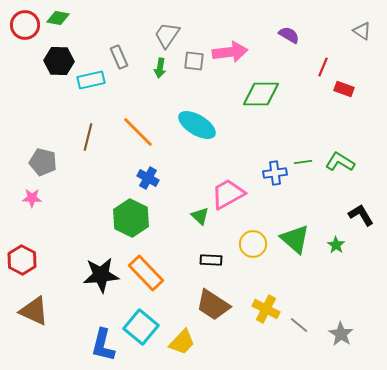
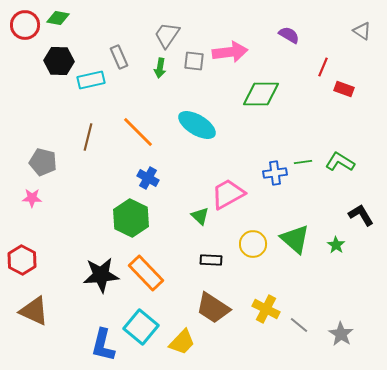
brown trapezoid at (213, 305): moved 3 px down
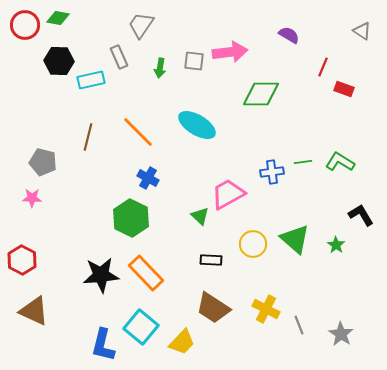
gray trapezoid at (167, 35): moved 26 px left, 10 px up
blue cross at (275, 173): moved 3 px left, 1 px up
gray line at (299, 325): rotated 30 degrees clockwise
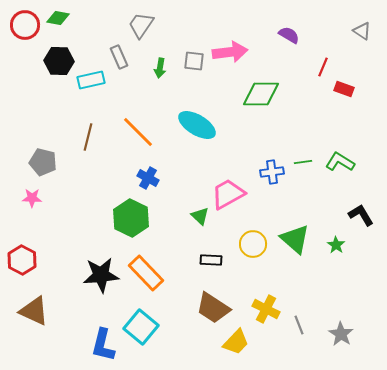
yellow trapezoid at (182, 342): moved 54 px right
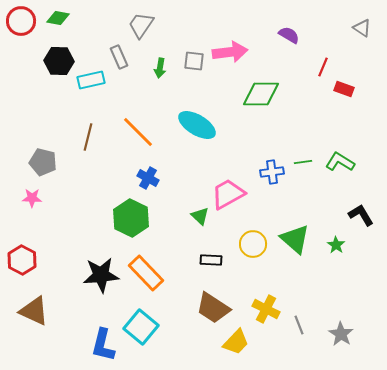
red circle at (25, 25): moved 4 px left, 4 px up
gray triangle at (362, 31): moved 3 px up
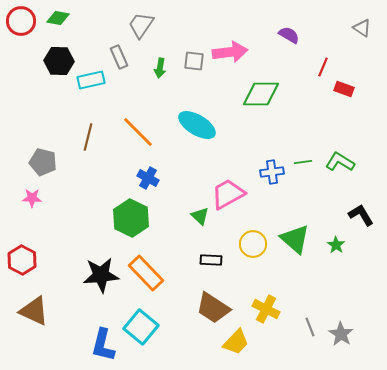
gray line at (299, 325): moved 11 px right, 2 px down
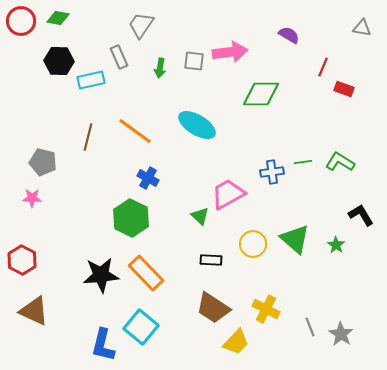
gray triangle at (362, 28): rotated 24 degrees counterclockwise
orange line at (138, 132): moved 3 px left, 1 px up; rotated 9 degrees counterclockwise
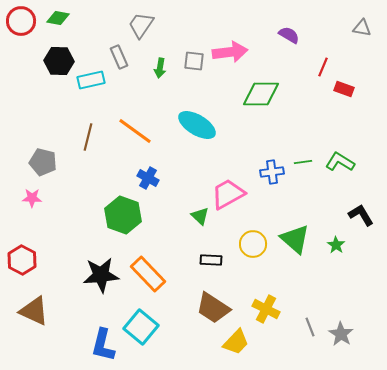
green hexagon at (131, 218): moved 8 px left, 3 px up; rotated 6 degrees counterclockwise
orange rectangle at (146, 273): moved 2 px right, 1 px down
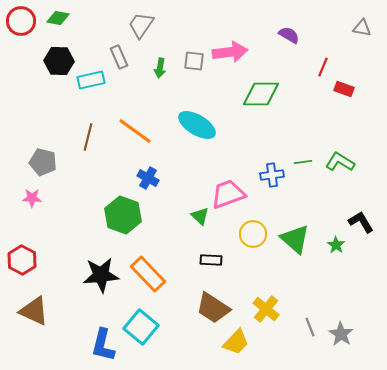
blue cross at (272, 172): moved 3 px down
pink trapezoid at (228, 194): rotated 9 degrees clockwise
black L-shape at (361, 215): moved 7 px down
yellow circle at (253, 244): moved 10 px up
yellow cross at (266, 309): rotated 12 degrees clockwise
